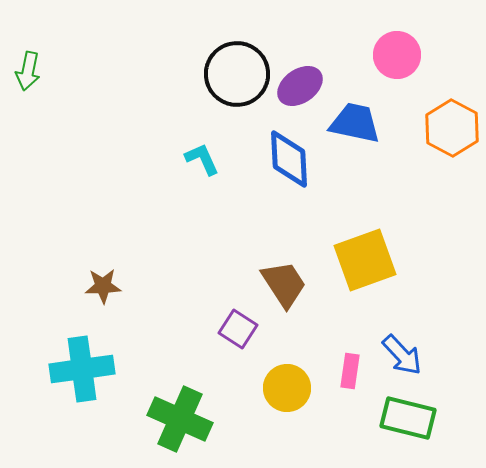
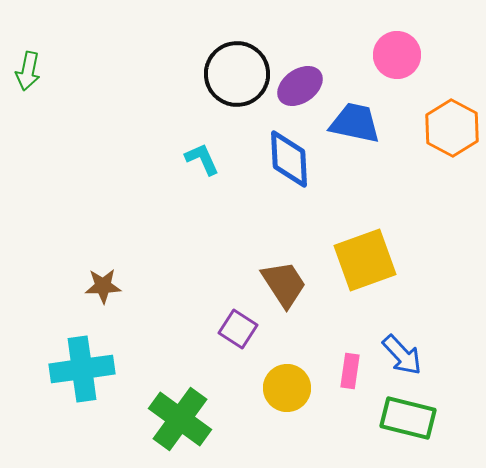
green cross: rotated 12 degrees clockwise
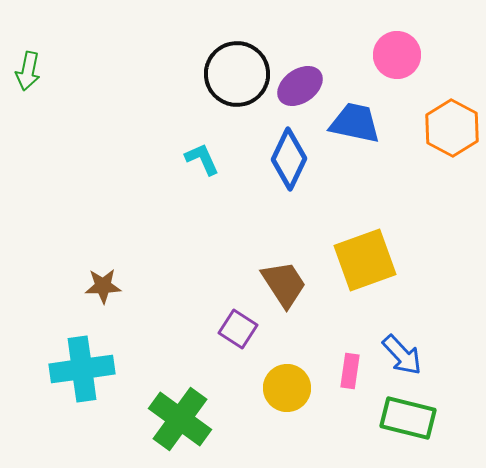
blue diamond: rotated 28 degrees clockwise
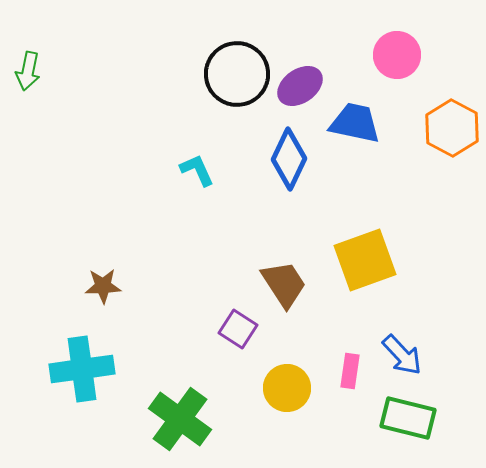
cyan L-shape: moved 5 px left, 11 px down
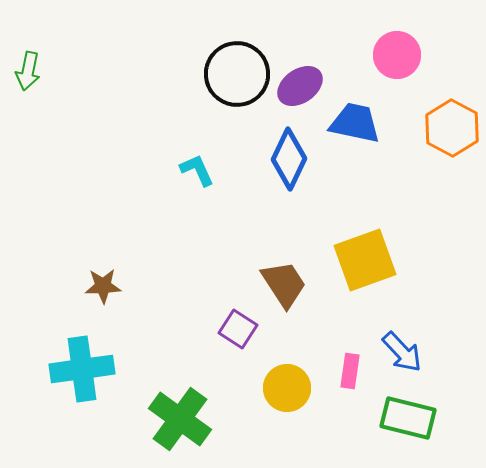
blue arrow: moved 3 px up
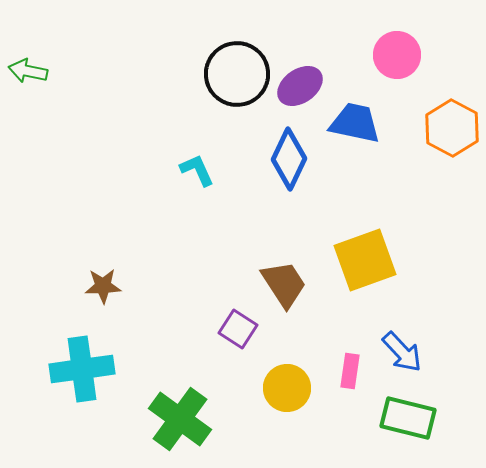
green arrow: rotated 90 degrees clockwise
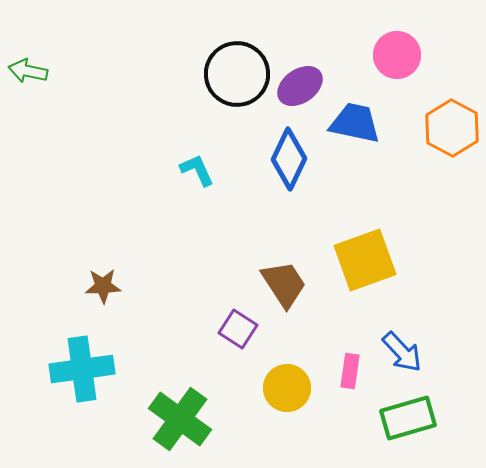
green rectangle: rotated 30 degrees counterclockwise
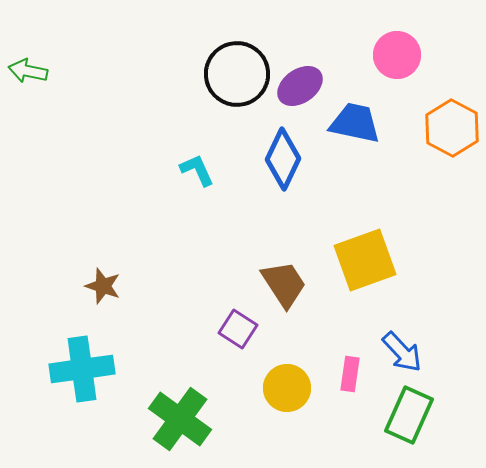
blue diamond: moved 6 px left
brown star: rotated 21 degrees clockwise
pink rectangle: moved 3 px down
green rectangle: moved 1 px right, 3 px up; rotated 50 degrees counterclockwise
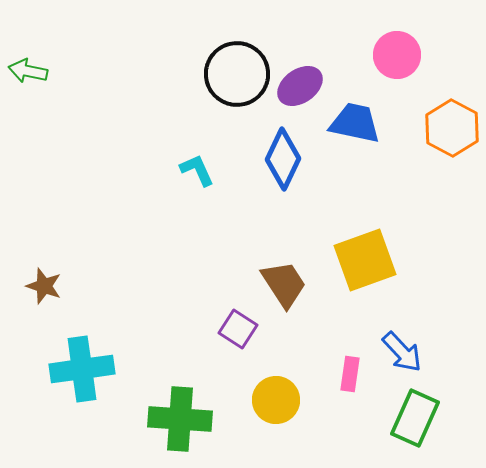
brown star: moved 59 px left
yellow circle: moved 11 px left, 12 px down
green rectangle: moved 6 px right, 3 px down
green cross: rotated 32 degrees counterclockwise
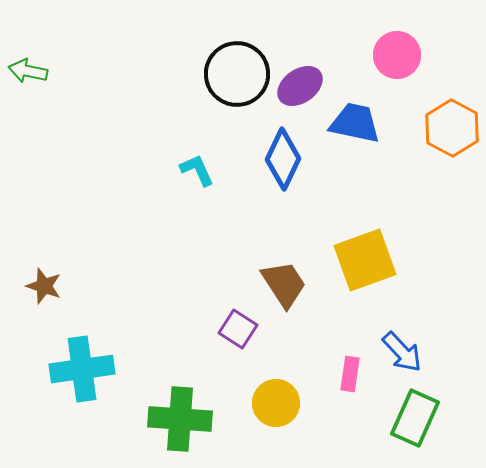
yellow circle: moved 3 px down
